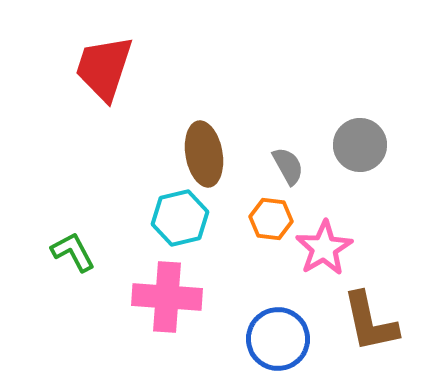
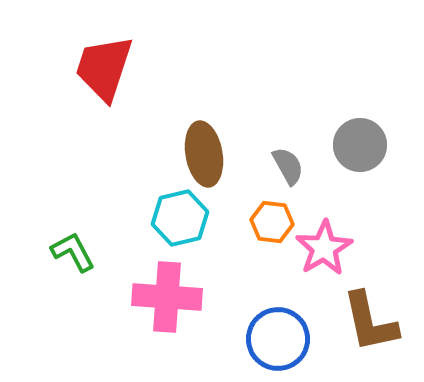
orange hexagon: moved 1 px right, 3 px down
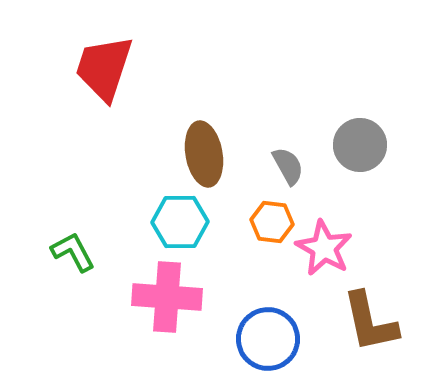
cyan hexagon: moved 4 px down; rotated 12 degrees clockwise
pink star: rotated 12 degrees counterclockwise
blue circle: moved 10 px left
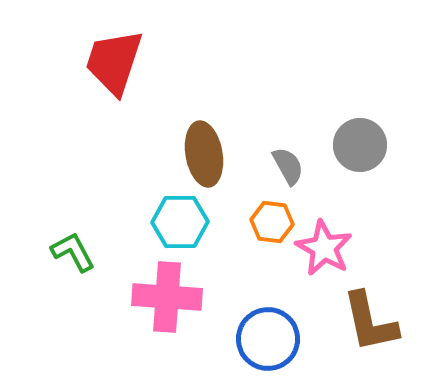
red trapezoid: moved 10 px right, 6 px up
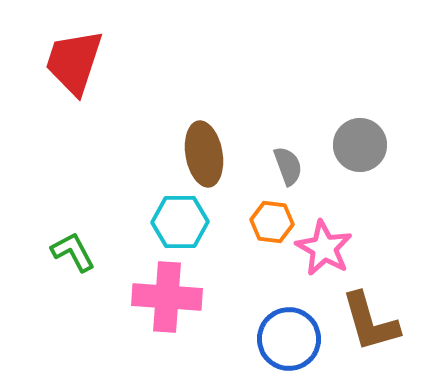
red trapezoid: moved 40 px left
gray semicircle: rotated 9 degrees clockwise
brown L-shape: rotated 4 degrees counterclockwise
blue circle: moved 21 px right
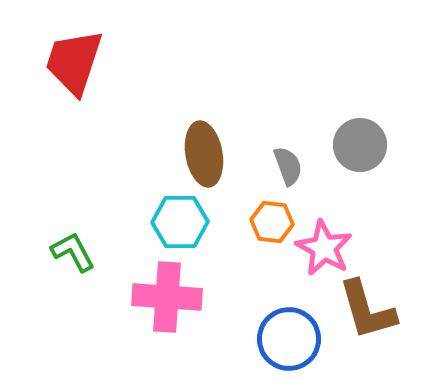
brown L-shape: moved 3 px left, 12 px up
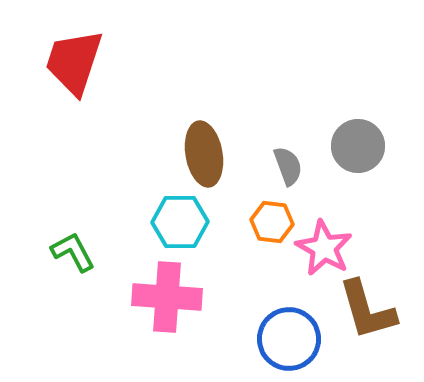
gray circle: moved 2 px left, 1 px down
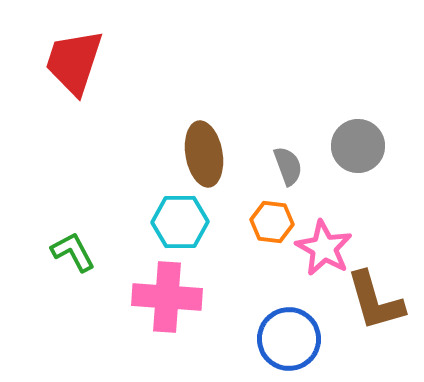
brown L-shape: moved 8 px right, 9 px up
